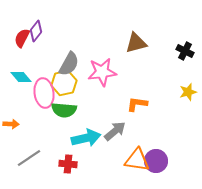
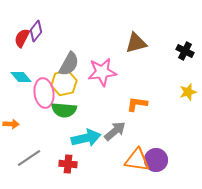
purple circle: moved 1 px up
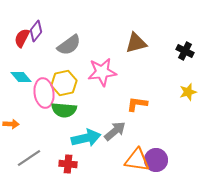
gray semicircle: moved 19 px up; rotated 25 degrees clockwise
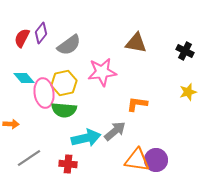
purple diamond: moved 5 px right, 2 px down
brown triangle: rotated 25 degrees clockwise
cyan diamond: moved 3 px right, 1 px down
